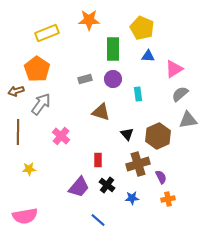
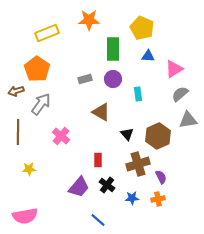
brown triangle: rotated 12 degrees clockwise
orange cross: moved 10 px left
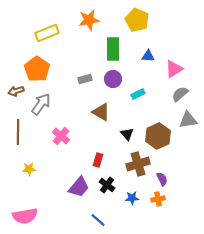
orange star: rotated 10 degrees counterclockwise
yellow pentagon: moved 5 px left, 8 px up
cyan rectangle: rotated 72 degrees clockwise
red rectangle: rotated 16 degrees clockwise
purple semicircle: moved 1 px right, 2 px down
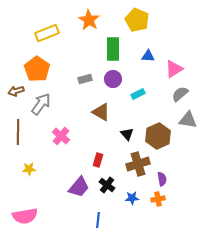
orange star: rotated 30 degrees counterclockwise
gray triangle: rotated 18 degrees clockwise
purple semicircle: rotated 16 degrees clockwise
blue line: rotated 56 degrees clockwise
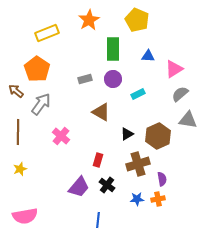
orange star: rotated 10 degrees clockwise
brown arrow: rotated 56 degrees clockwise
black triangle: rotated 40 degrees clockwise
yellow star: moved 9 px left; rotated 16 degrees counterclockwise
blue star: moved 5 px right, 1 px down
